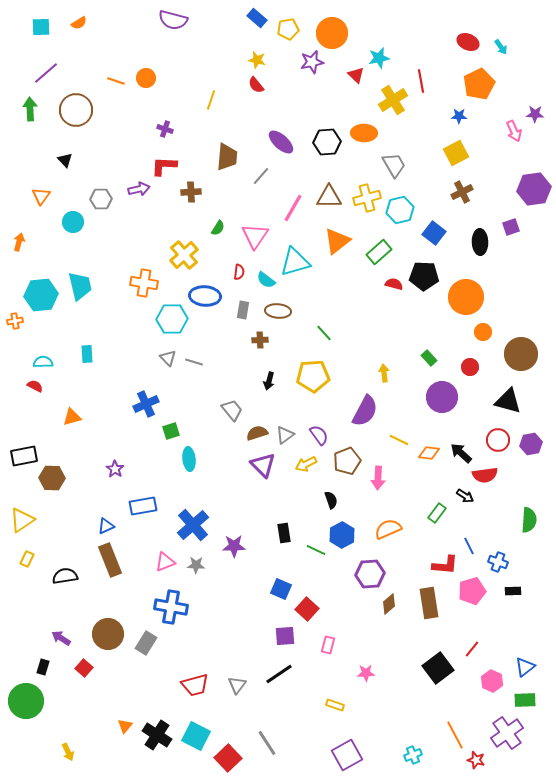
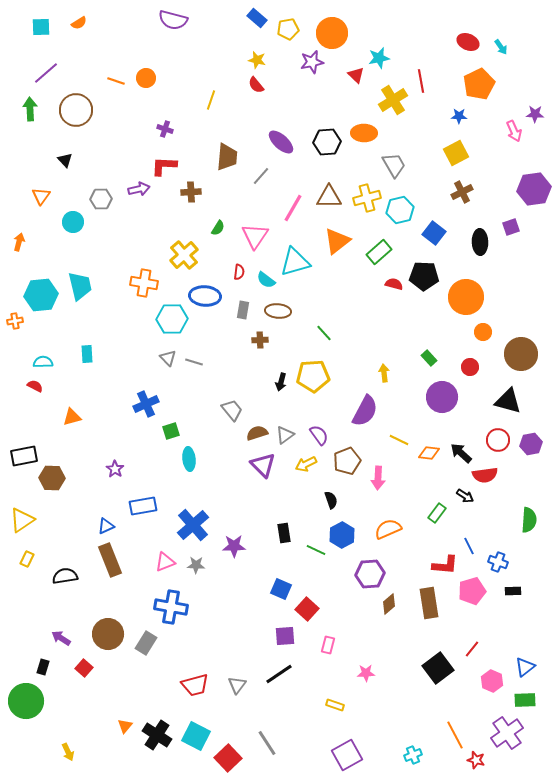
black arrow at (269, 381): moved 12 px right, 1 px down
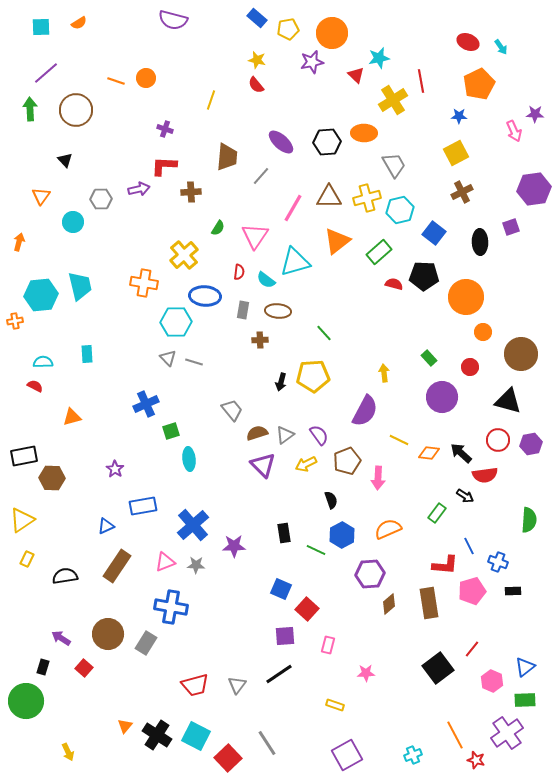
cyan hexagon at (172, 319): moved 4 px right, 3 px down
brown rectangle at (110, 560): moved 7 px right, 6 px down; rotated 56 degrees clockwise
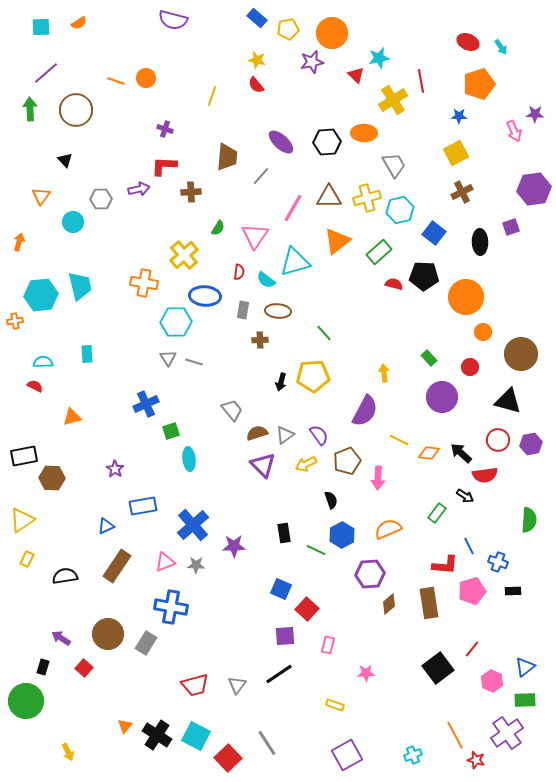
orange pentagon at (479, 84): rotated 8 degrees clockwise
yellow line at (211, 100): moved 1 px right, 4 px up
gray triangle at (168, 358): rotated 12 degrees clockwise
